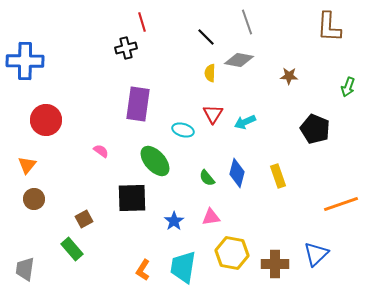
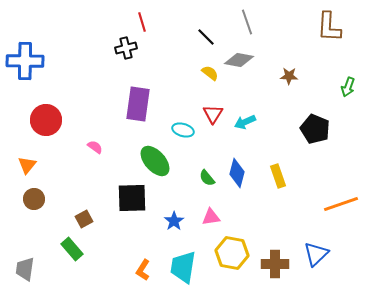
yellow semicircle: rotated 126 degrees clockwise
pink semicircle: moved 6 px left, 4 px up
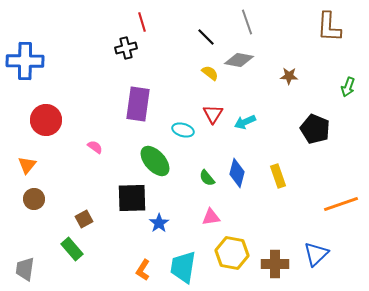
blue star: moved 15 px left, 2 px down
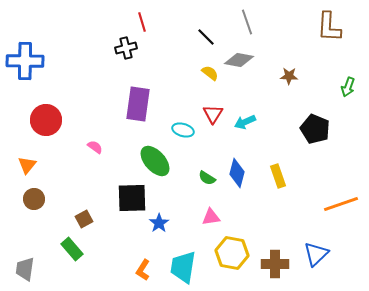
green semicircle: rotated 18 degrees counterclockwise
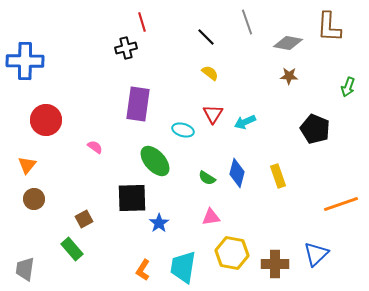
gray diamond: moved 49 px right, 17 px up
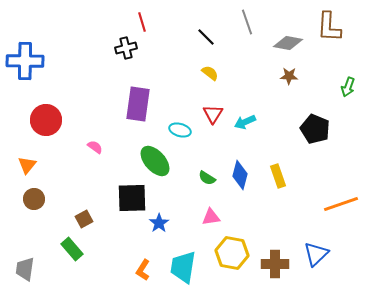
cyan ellipse: moved 3 px left
blue diamond: moved 3 px right, 2 px down
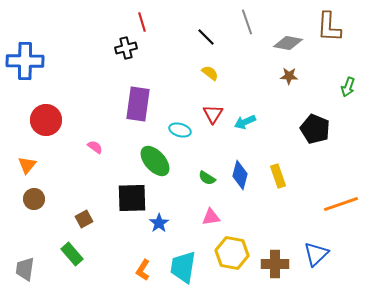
green rectangle: moved 5 px down
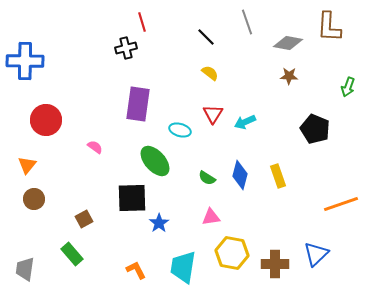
orange L-shape: moved 7 px left; rotated 120 degrees clockwise
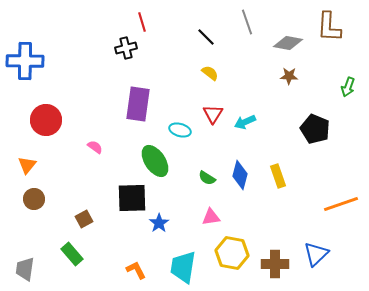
green ellipse: rotated 8 degrees clockwise
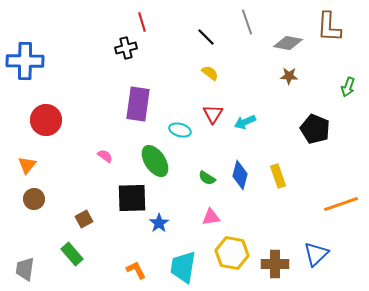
pink semicircle: moved 10 px right, 9 px down
